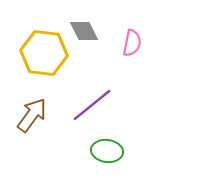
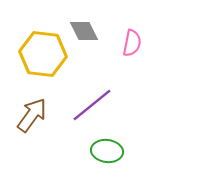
yellow hexagon: moved 1 px left, 1 px down
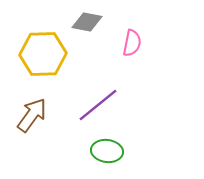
gray diamond: moved 3 px right, 9 px up; rotated 52 degrees counterclockwise
yellow hexagon: rotated 9 degrees counterclockwise
purple line: moved 6 px right
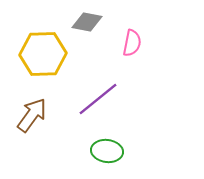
purple line: moved 6 px up
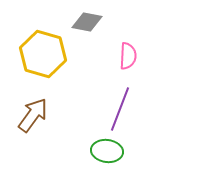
pink semicircle: moved 4 px left, 13 px down; rotated 8 degrees counterclockwise
yellow hexagon: rotated 18 degrees clockwise
purple line: moved 22 px right, 10 px down; rotated 30 degrees counterclockwise
brown arrow: moved 1 px right
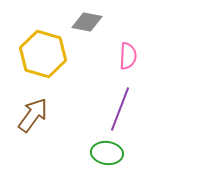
green ellipse: moved 2 px down
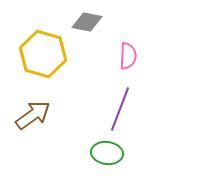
brown arrow: rotated 18 degrees clockwise
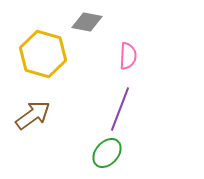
green ellipse: rotated 56 degrees counterclockwise
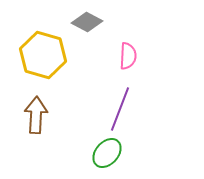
gray diamond: rotated 16 degrees clockwise
yellow hexagon: moved 1 px down
brown arrow: moved 3 px right; rotated 51 degrees counterclockwise
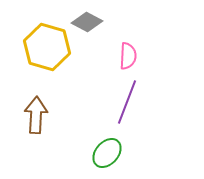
yellow hexagon: moved 4 px right, 8 px up
purple line: moved 7 px right, 7 px up
